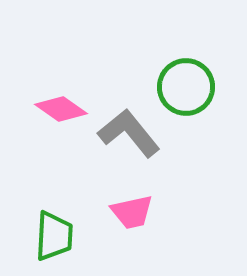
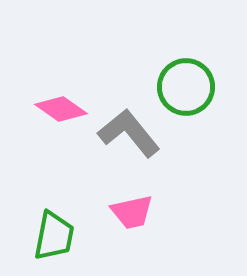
green trapezoid: rotated 8 degrees clockwise
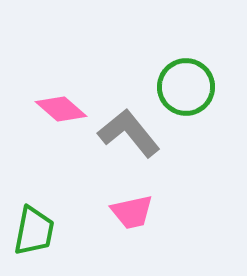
pink diamond: rotated 6 degrees clockwise
green trapezoid: moved 20 px left, 5 px up
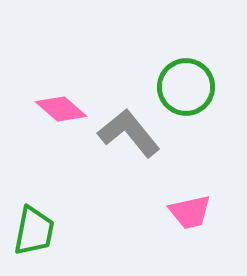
pink trapezoid: moved 58 px right
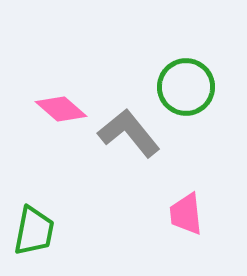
pink trapezoid: moved 4 px left, 2 px down; rotated 96 degrees clockwise
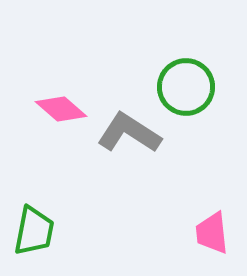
gray L-shape: rotated 18 degrees counterclockwise
pink trapezoid: moved 26 px right, 19 px down
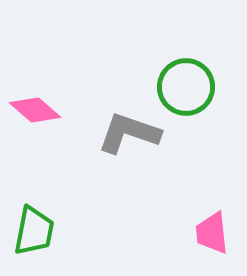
pink diamond: moved 26 px left, 1 px down
gray L-shape: rotated 14 degrees counterclockwise
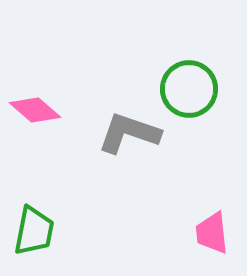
green circle: moved 3 px right, 2 px down
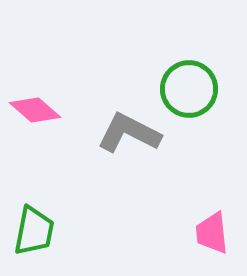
gray L-shape: rotated 8 degrees clockwise
